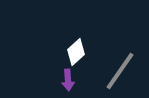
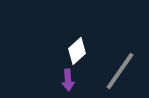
white diamond: moved 1 px right, 1 px up
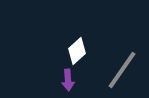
gray line: moved 2 px right, 1 px up
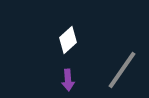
white diamond: moved 9 px left, 11 px up
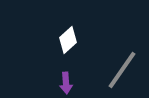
purple arrow: moved 2 px left, 3 px down
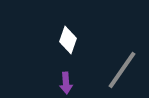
white diamond: rotated 28 degrees counterclockwise
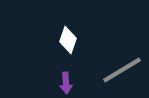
gray line: rotated 24 degrees clockwise
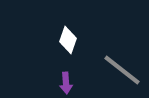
gray line: rotated 69 degrees clockwise
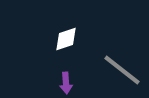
white diamond: moved 2 px left, 1 px up; rotated 52 degrees clockwise
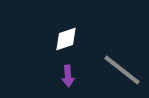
purple arrow: moved 2 px right, 7 px up
